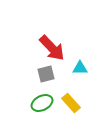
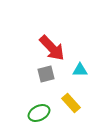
cyan triangle: moved 2 px down
green ellipse: moved 3 px left, 10 px down
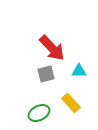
cyan triangle: moved 1 px left, 1 px down
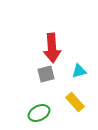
red arrow: rotated 40 degrees clockwise
cyan triangle: rotated 14 degrees counterclockwise
yellow rectangle: moved 4 px right, 1 px up
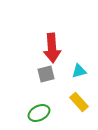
yellow rectangle: moved 4 px right
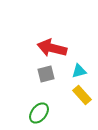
red arrow: rotated 108 degrees clockwise
yellow rectangle: moved 3 px right, 7 px up
green ellipse: rotated 25 degrees counterclockwise
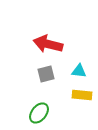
red arrow: moved 4 px left, 4 px up
cyan triangle: rotated 21 degrees clockwise
yellow rectangle: rotated 42 degrees counterclockwise
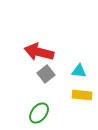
red arrow: moved 9 px left, 8 px down
gray square: rotated 24 degrees counterclockwise
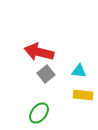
yellow rectangle: moved 1 px right
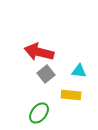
yellow rectangle: moved 12 px left
